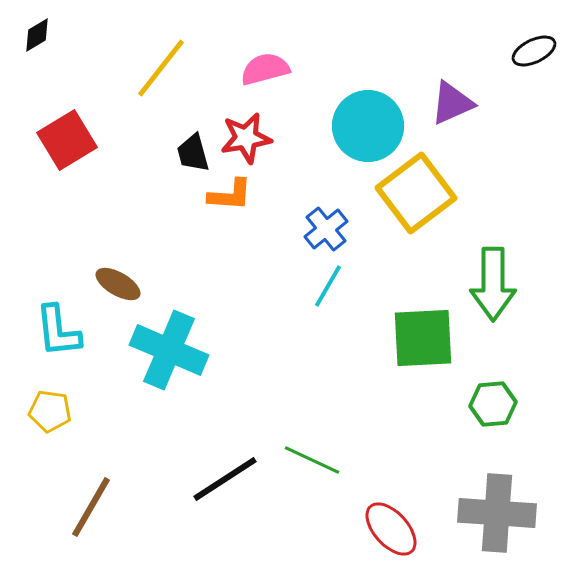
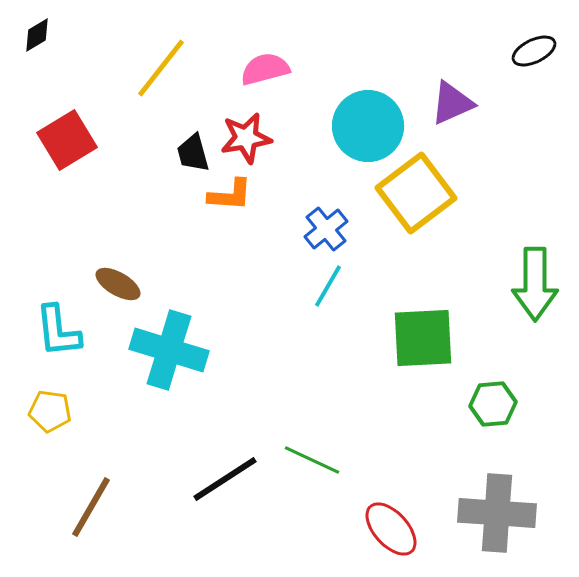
green arrow: moved 42 px right
cyan cross: rotated 6 degrees counterclockwise
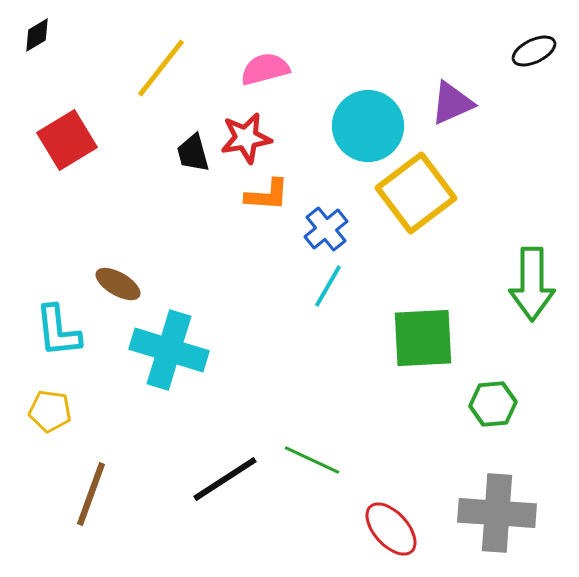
orange L-shape: moved 37 px right
green arrow: moved 3 px left
brown line: moved 13 px up; rotated 10 degrees counterclockwise
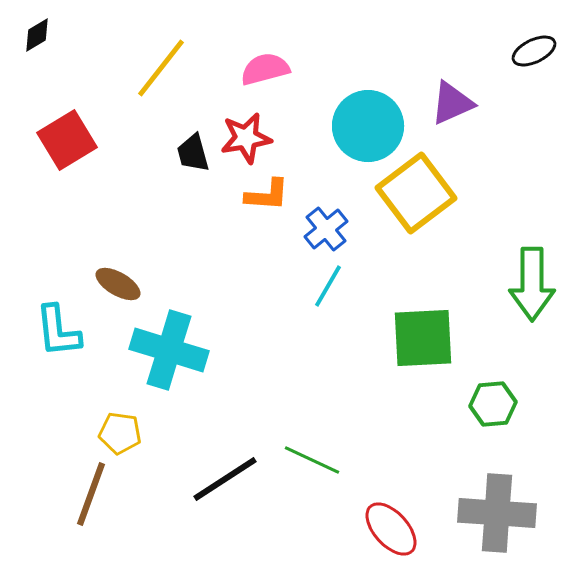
yellow pentagon: moved 70 px right, 22 px down
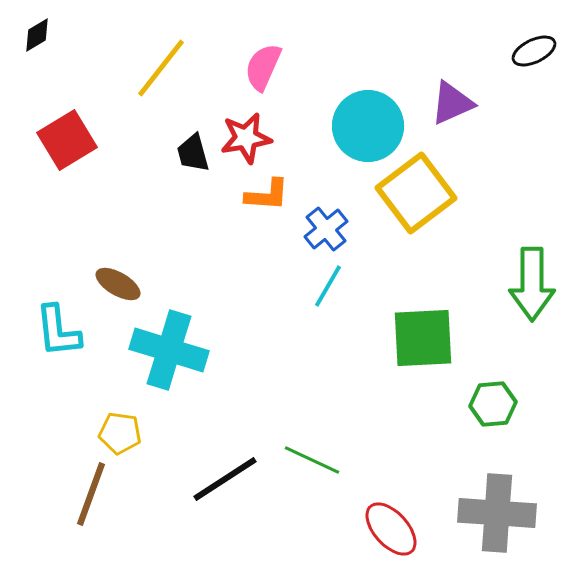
pink semicircle: moved 2 px left, 2 px up; rotated 51 degrees counterclockwise
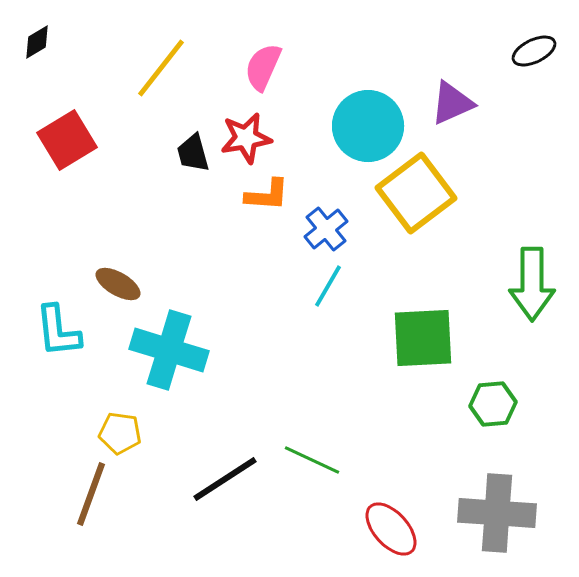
black diamond: moved 7 px down
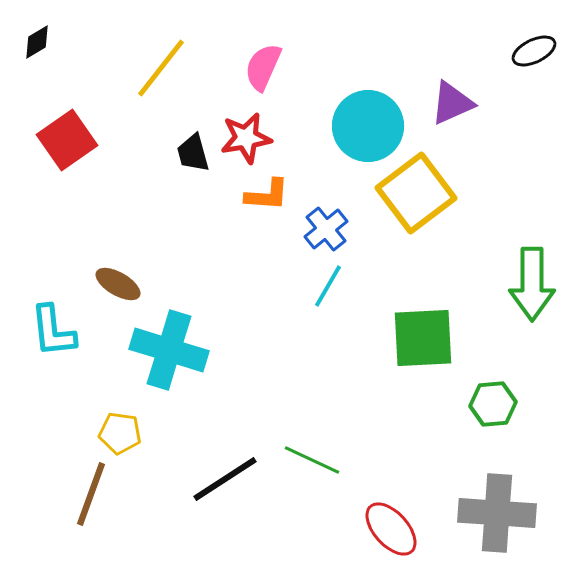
red square: rotated 4 degrees counterclockwise
cyan L-shape: moved 5 px left
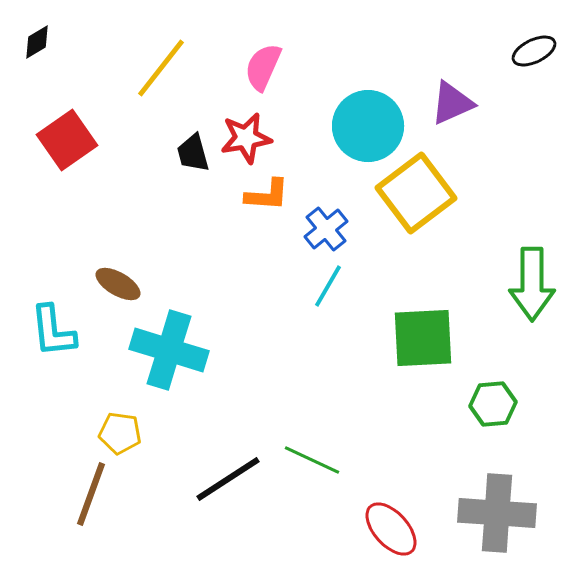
black line: moved 3 px right
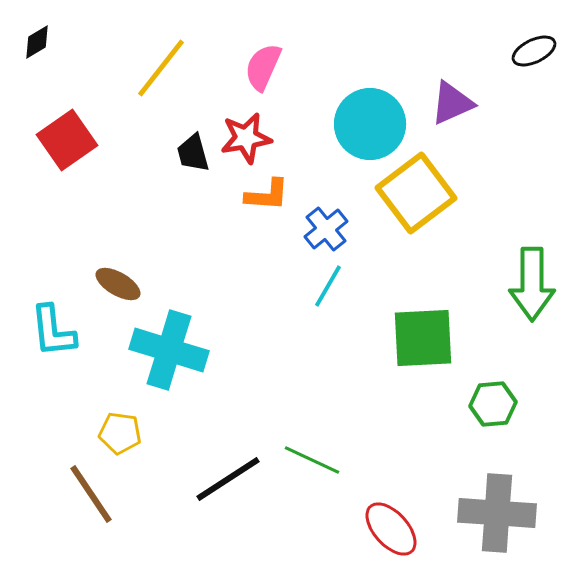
cyan circle: moved 2 px right, 2 px up
brown line: rotated 54 degrees counterclockwise
